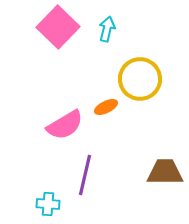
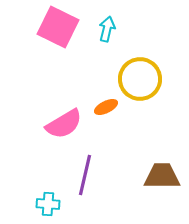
pink square: rotated 18 degrees counterclockwise
pink semicircle: moved 1 px left, 1 px up
brown trapezoid: moved 3 px left, 4 px down
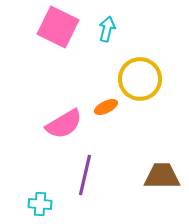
cyan cross: moved 8 px left
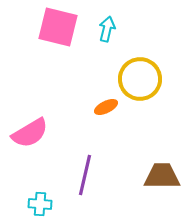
pink square: rotated 12 degrees counterclockwise
pink semicircle: moved 34 px left, 9 px down
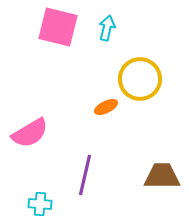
cyan arrow: moved 1 px up
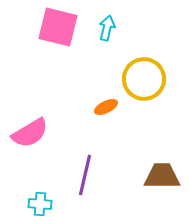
yellow circle: moved 4 px right
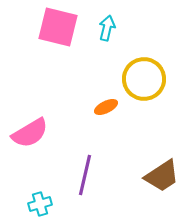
brown trapezoid: rotated 147 degrees clockwise
cyan cross: rotated 20 degrees counterclockwise
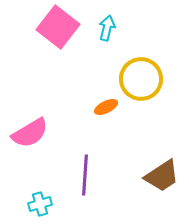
pink square: rotated 24 degrees clockwise
yellow circle: moved 3 px left
purple line: rotated 9 degrees counterclockwise
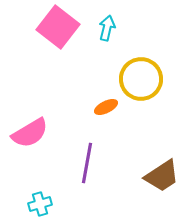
purple line: moved 2 px right, 12 px up; rotated 6 degrees clockwise
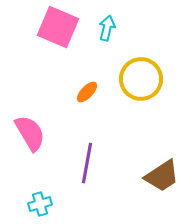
pink square: rotated 15 degrees counterclockwise
orange ellipse: moved 19 px left, 15 px up; rotated 20 degrees counterclockwise
pink semicircle: rotated 90 degrees counterclockwise
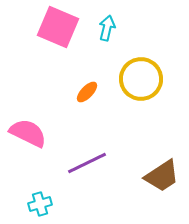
pink semicircle: moved 2 px left; rotated 33 degrees counterclockwise
purple line: rotated 54 degrees clockwise
